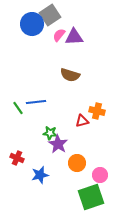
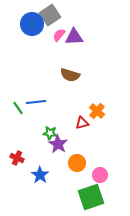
orange cross: rotated 28 degrees clockwise
red triangle: moved 2 px down
blue star: rotated 24 degrees counterclockwise
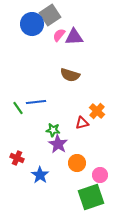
green star: moved 3 px right, 3 px up
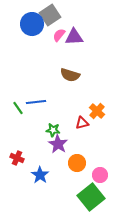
green square: rotated 20 degrees counterclockwise
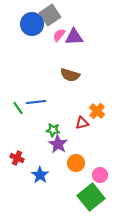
orange circle: moved 1 px left
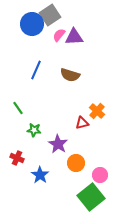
blue line: moved 32 px up; rotated 60 degrees counterclockwise
green star: moved 19 px left
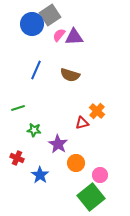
green line: rotated 72 degrees counterclockwise
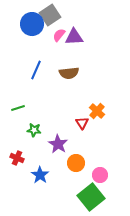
brown semicircle: moved 1 px left, 2 px up; rotated 24 degrees counterclockwise
red triangle: rotated 48 degrees counterclockwise
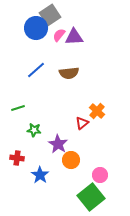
blue circle: moved 4 px right, 4 px down
blue line: rotated 24 degrees clockwise
red triangle: rotated 24 degrees clockwise
red cross: rotated 16 degrees counterclockwise
orange circle: moved 5 px left, 3 px up
